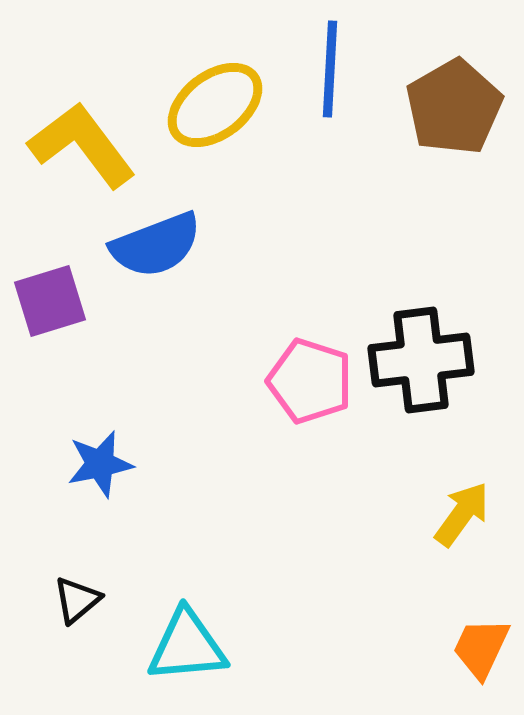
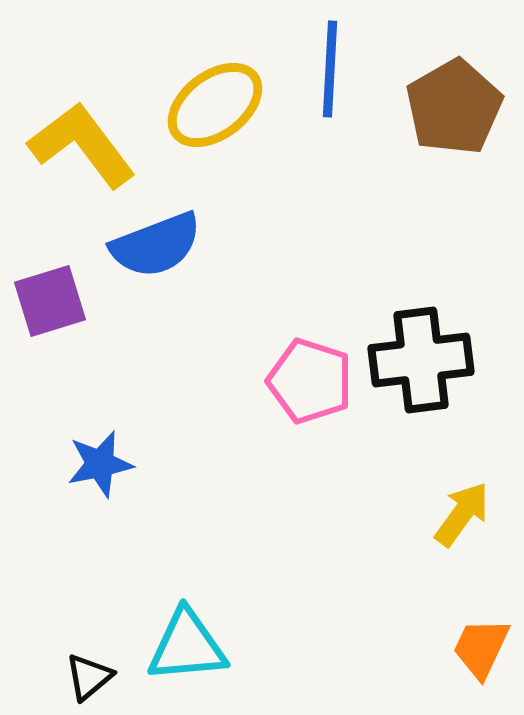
black triangle: moved 12 px right, 77 px down
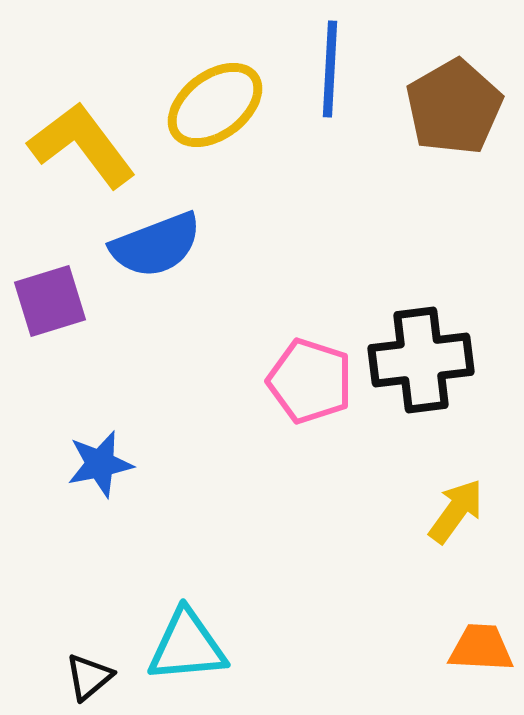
yellow arrow: moved 6 px left, 3 px up
orange trapezoid: rotated 68 degrees clockwise
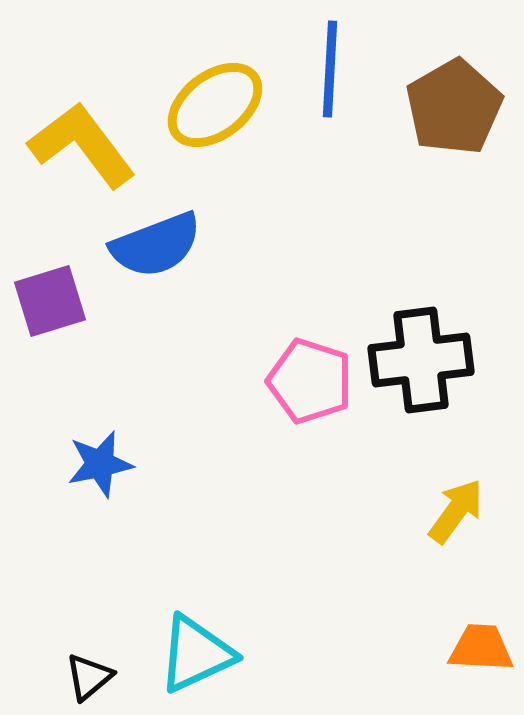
cyan triangle: moved 9 px right, 8 px down; rotated 20 degrees counterclockwise
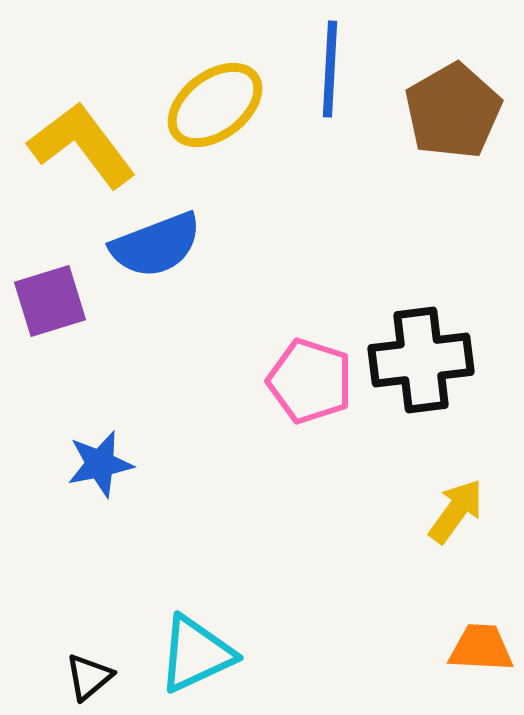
brown pentagon: moved 1 px left, 4 px down
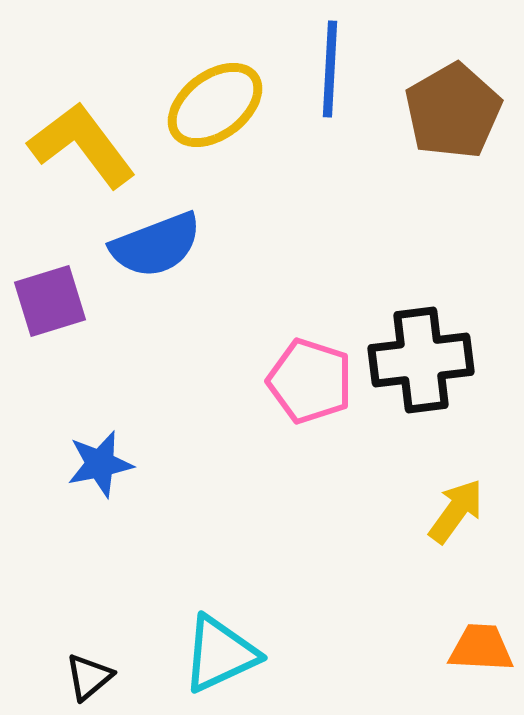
cyan triangle: moved 24 px right
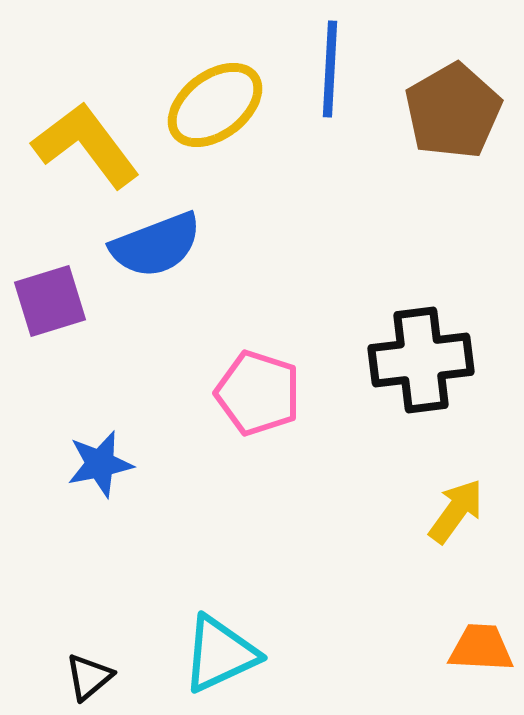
yellow L-shape: moved 4 px right
pink pentagon: moved 52 px left, 12 px down
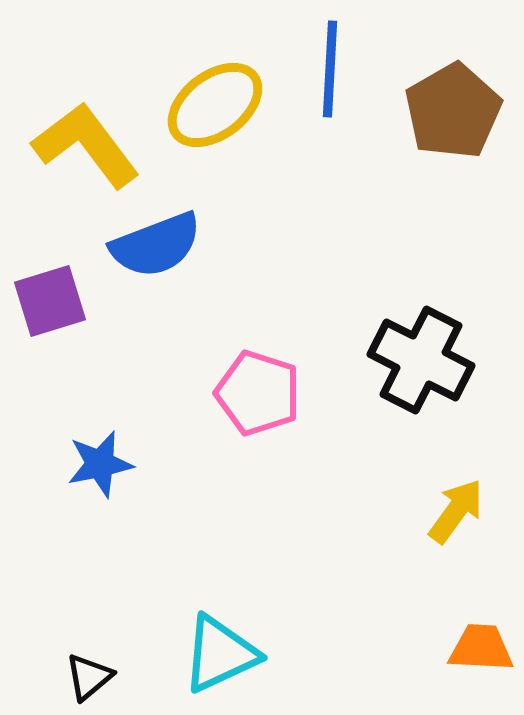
black cross: rotated 34 degrees clockwise
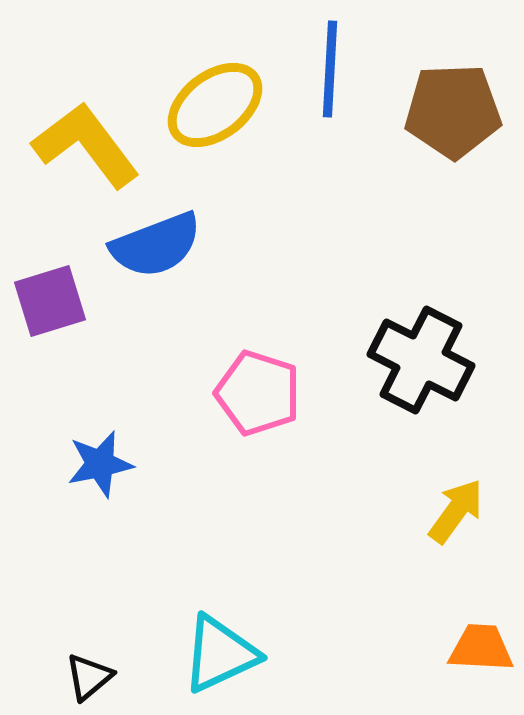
brown pentagon: rotated 28 degrees clockwise
